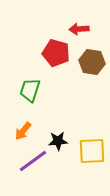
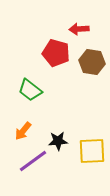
green trapezoid: rotated 70 degrees counterclockwise
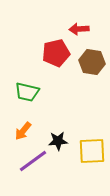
red pentagon: rotated 28 degrees counterclockwise
green trapezoid: moved 3 px left, 2 px down; rotated 25 degrees counterclockwise
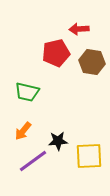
yellow square: moved 3 px left, 5 px down
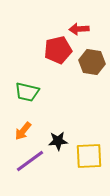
red pentagon: moved 2 px right, 3 px up
purple line: moved 3 px left
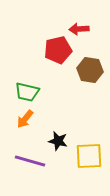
brown hexagon: moved 2 px left, 8 px down
orange arrow: moved 2 px right, 12 px up
black star: rotated 18 degrees clockwise
purple line: rotated 52 degrees clockwise
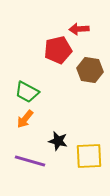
green trapezoid: rotated 15 degrees clockwise
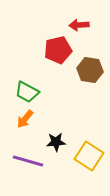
red arrow: moved 4 px up
black star: moved 2 px left, 1 px down; rotated 18 degrees counterclockwise
yellow square: rotated 36 degrees clockwise
purple line: moved 2 px left
